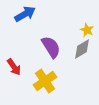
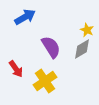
blue arrow: moved 3 px down
red arrow: moved 2 px right, 2 px down
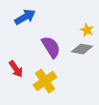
gray diamond: rotated 40 degrees clockwise
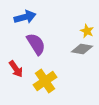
blue arrow: rotated 15 degrees clockwise
yellow star: moved 1 px down
purple semicircle: moved 15 px left, 3 px up
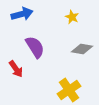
blue arrow: moved 3 px left, 3 px up
yellow star: moved 15 px left, 14 px up
purple semicircle: moved 1 px left, 3 px down
yellow cross: moved 24 px right, 9 px down
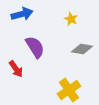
yellow star: moved 1 px left, 2 px down
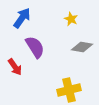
blue arrow: moved 4 px down; rotated 40 degrees counterclockwise
gray diamond: moved 2 px up
red arrow: moved 1 px left, 2 px up
yellow cross: rotated 20 degrees clockwise
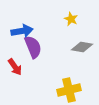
blue arrow: moved 13 px down; rotated 45 degrees clockwise
purple semicircle: moved 2 px left; rotated 10 degrees clockwise
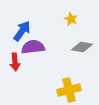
blue arrow: rotated 45 degrees counterclockwise
purple semicircle: rotated 75 degrees counterclockwise
red arrow: moved 5 px up; rotated 30 degrees clockwise
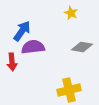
yellow star: moved 6 px up
red arrow: moved 3 px left
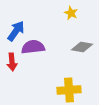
blue arrow: moved 6 px left
yellow cross: rotated 10 degrees clockwise
